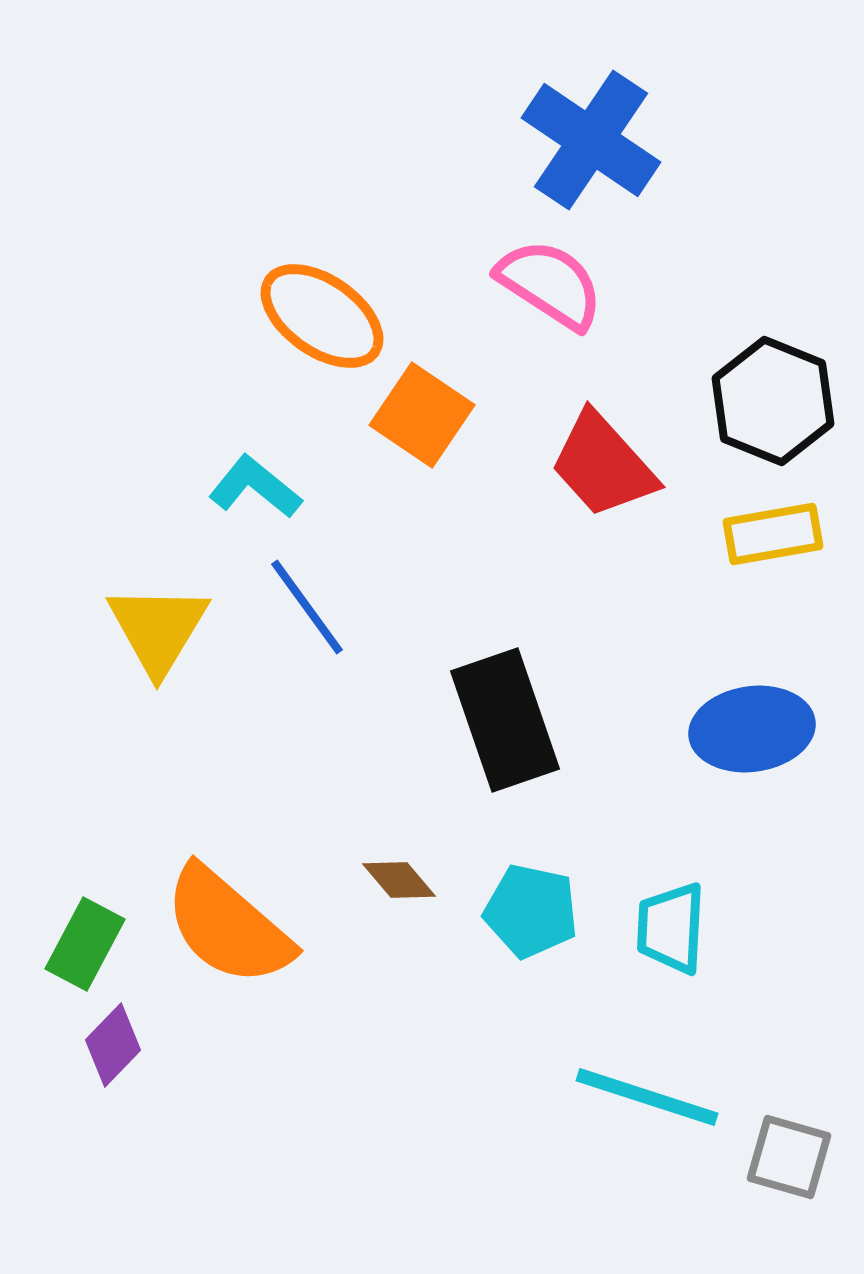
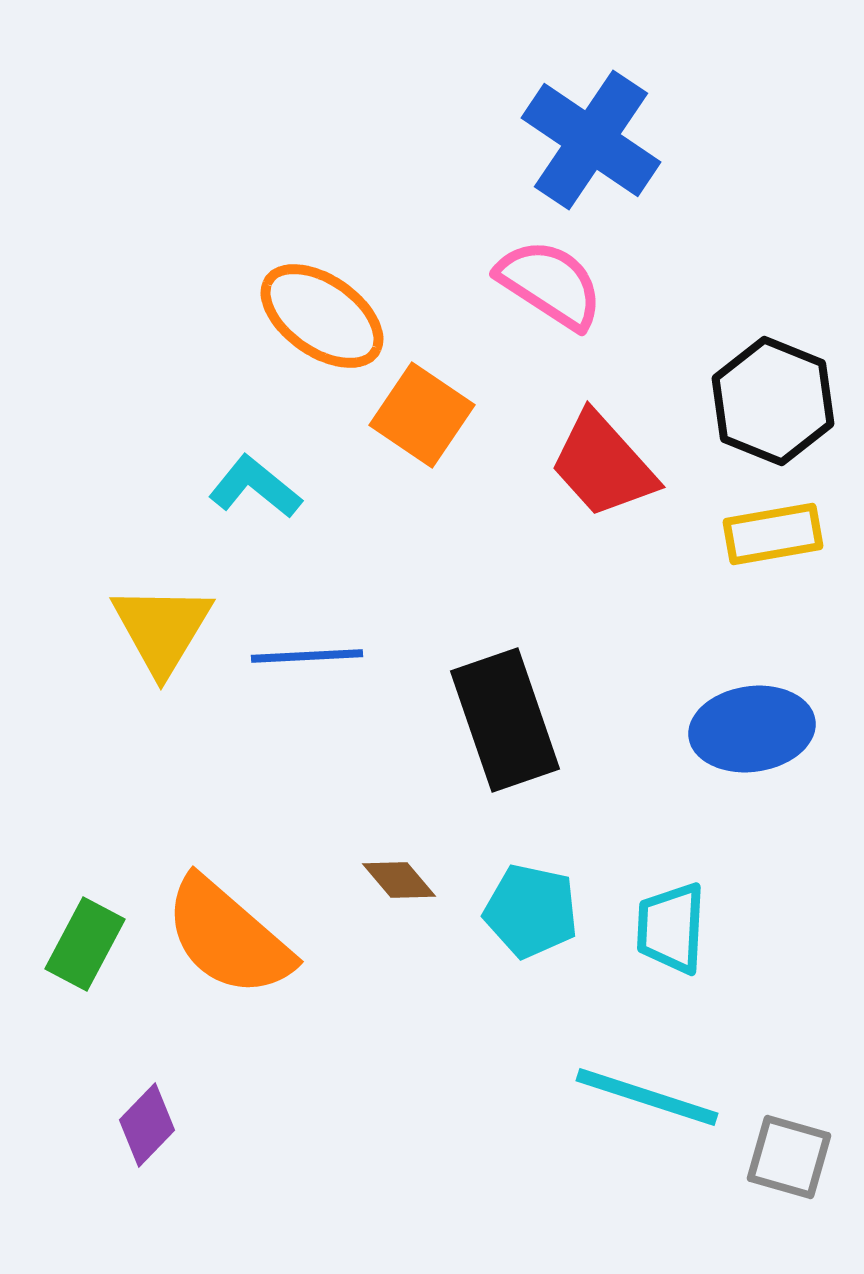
blue line: moved 49 px down; rotated 57 degrees counterclockwise
yellow triangle: moved 4 px right
orange semicircle: moved 11 px down
purple diamond: moved 34 px right, 80 px down
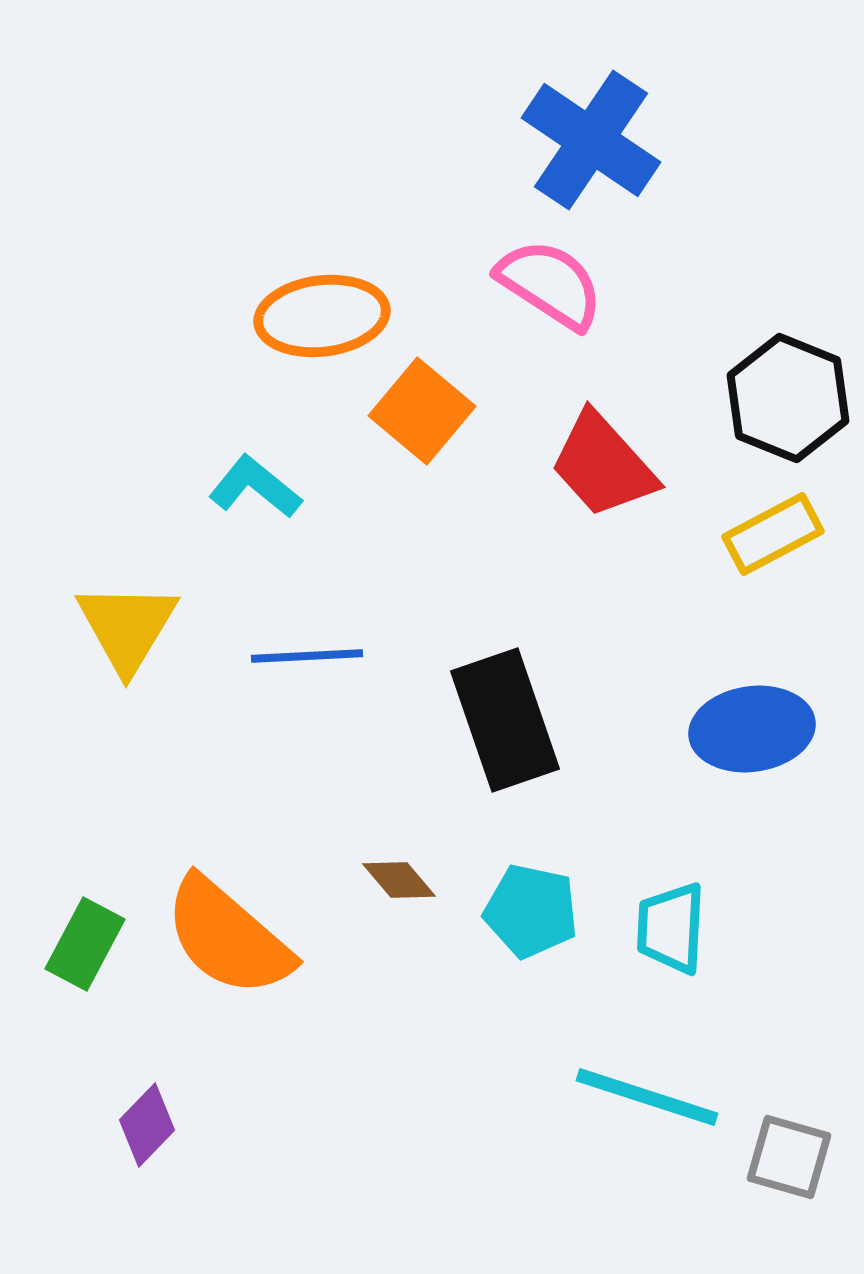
orange ellipse: rotated 42 degrees counterclockwise
black hexagon: moved 15 px right, 3 px up
orange square: moved 4 px up; rotated 6 degrees clockwise
yellow rectangle: rotated 18 degrees counterclockwise
yellow triangle: moved 35 px left, 2 px up
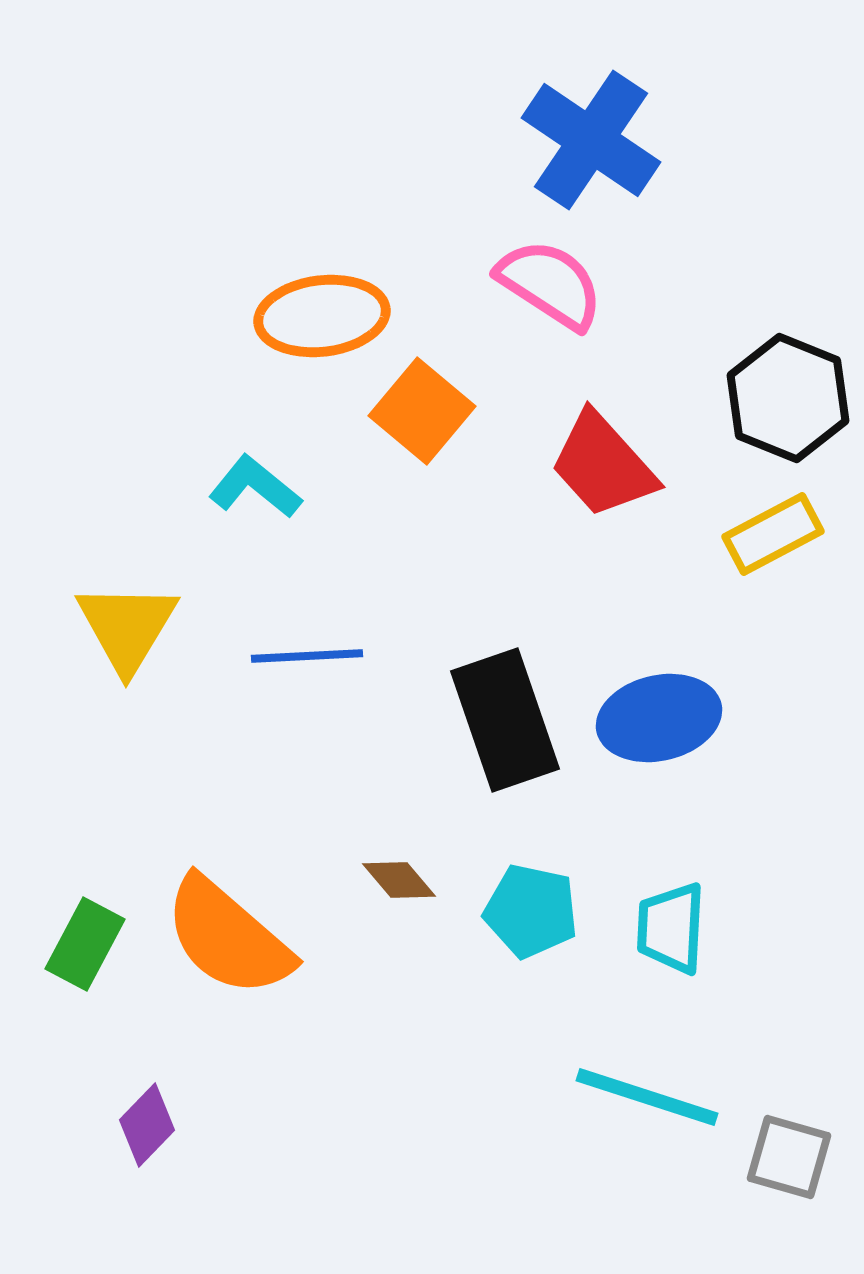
blue ellipse: moved 93 px left, 11 px up; rotated 5 degrees counterclockwise
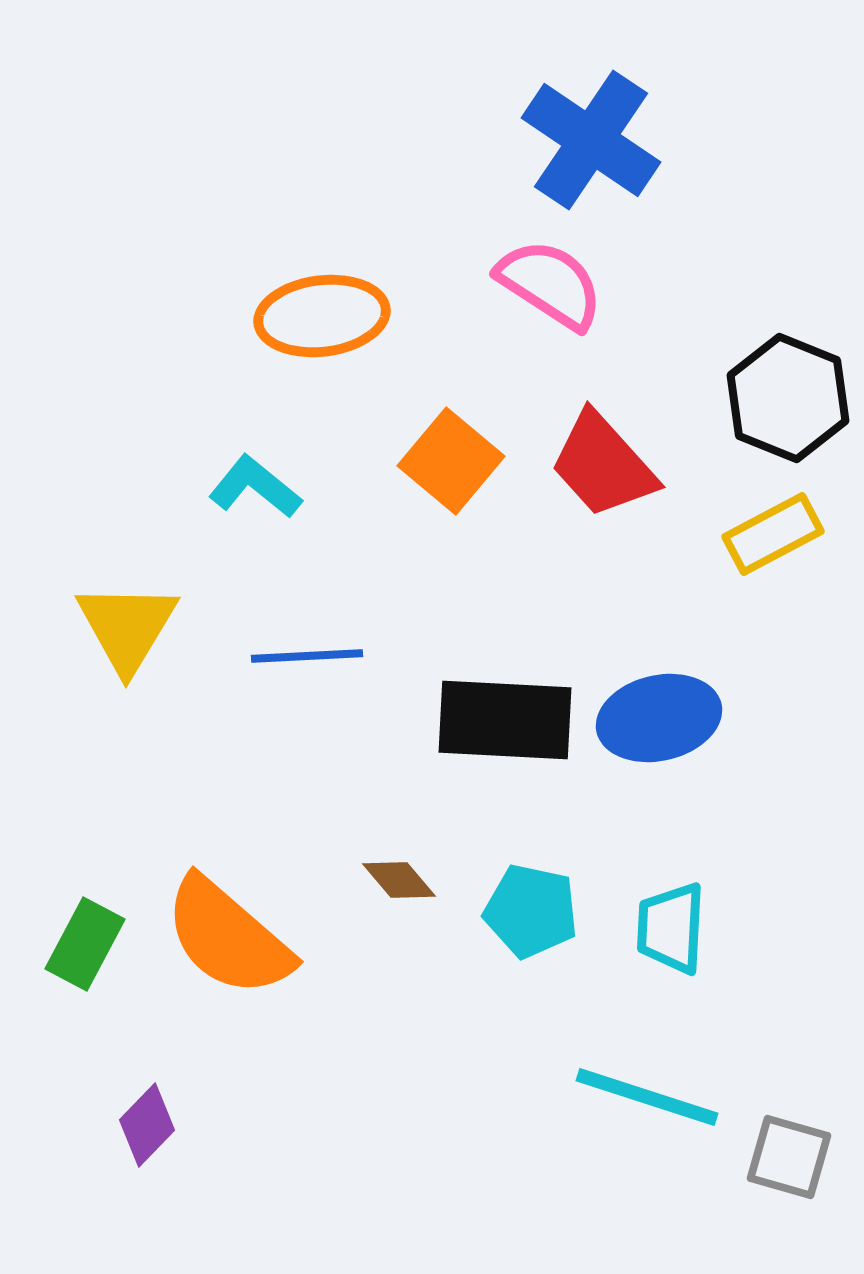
orange square: moved 29 px right, 50 px down
black rectangle: rotated 68 degrees counterclockwise
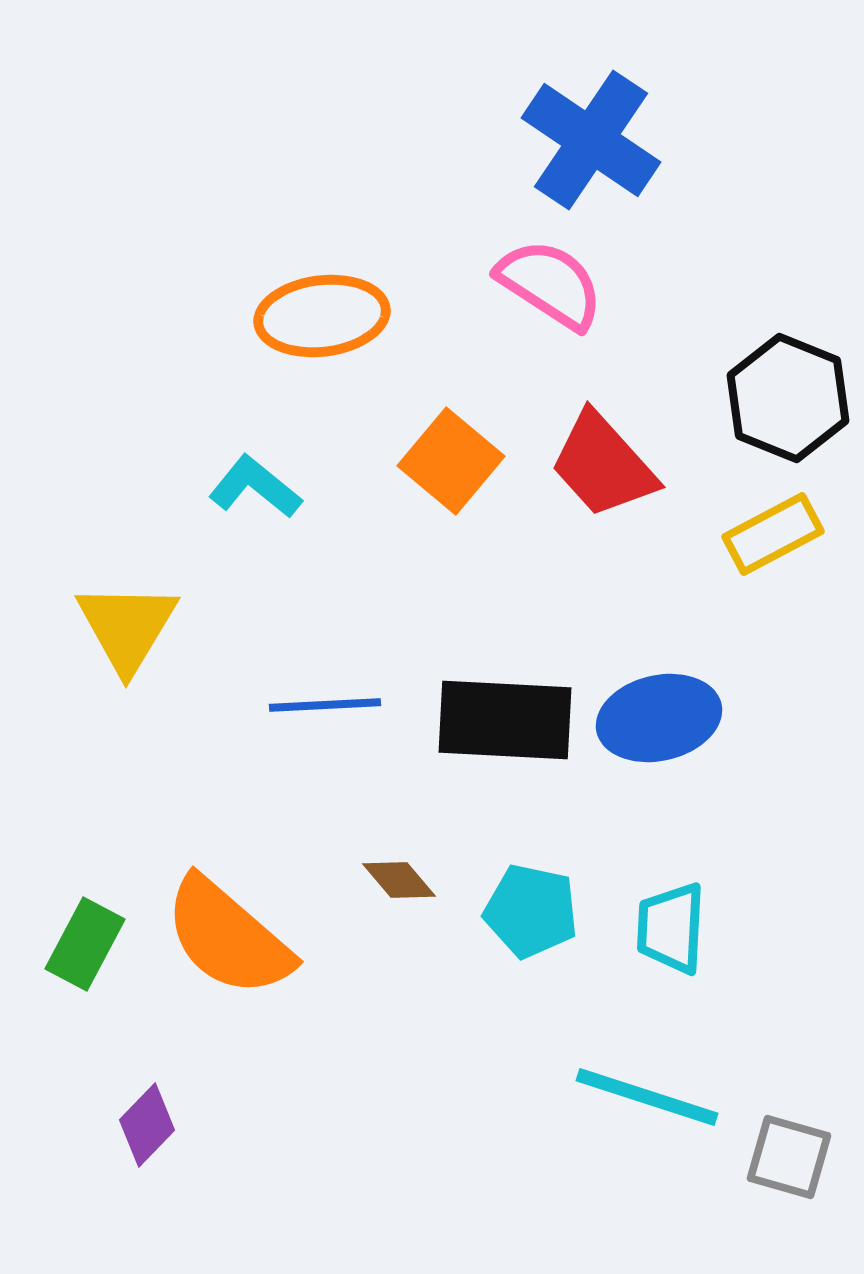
blue line: moved 18 px right, 49 px down
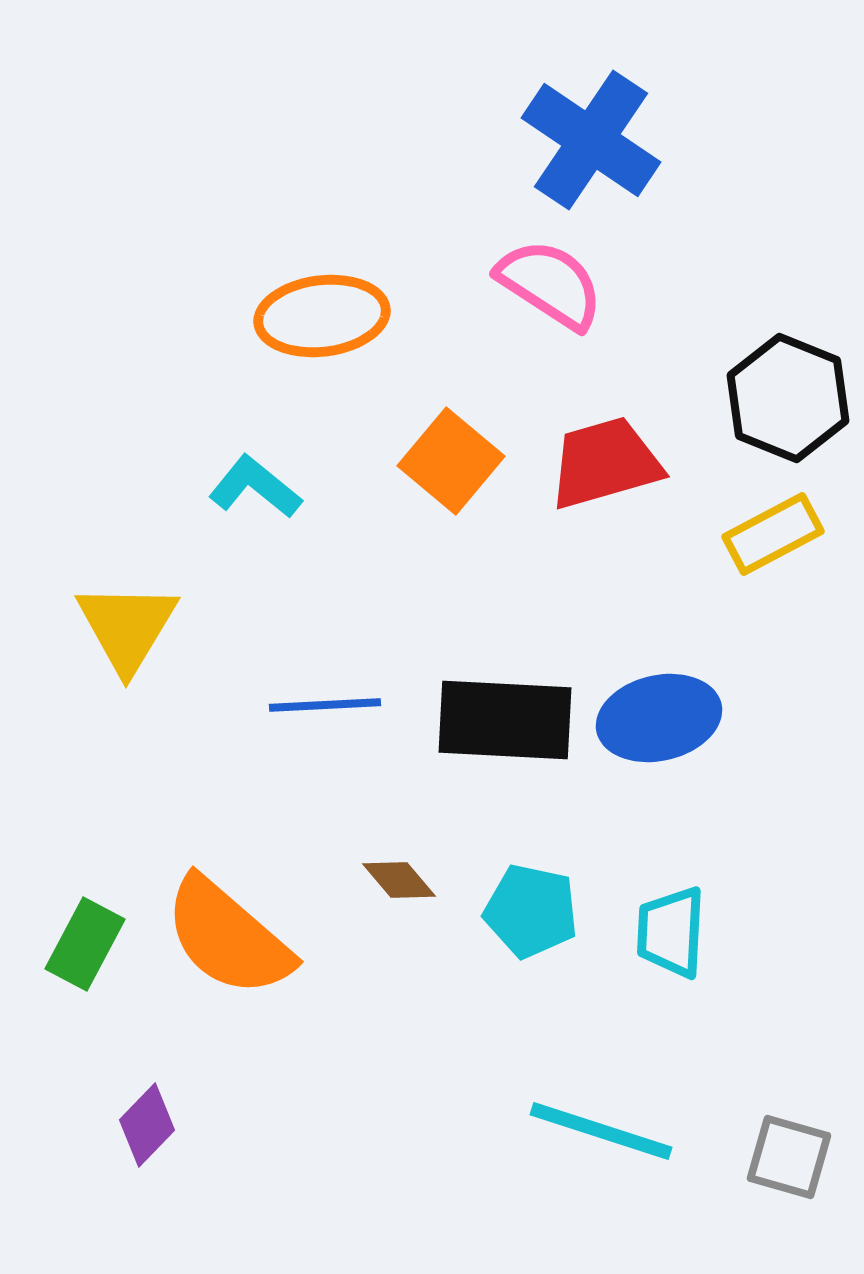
red trapezoid: moved 2 px right, 2 px up; rotated 116 degrees clockwise
cyan trapezoid: moved 4 px down
cyan line: moved 46 px left, 34 px down
